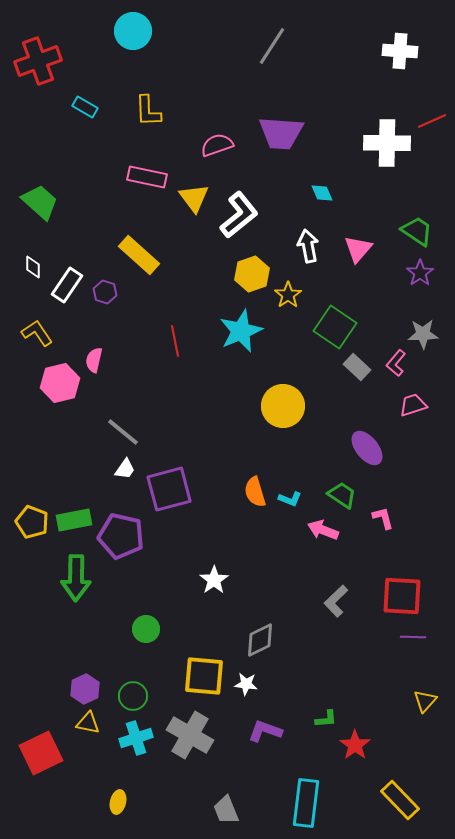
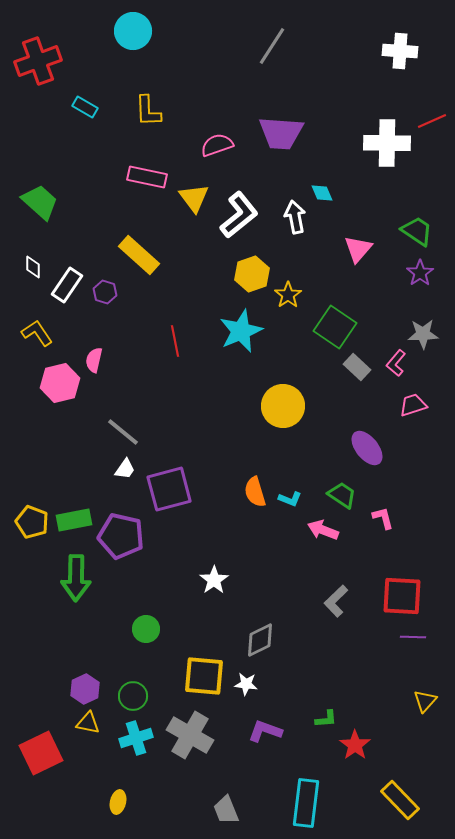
white arrow at (308, 246): moved 13 px left, 29 px up
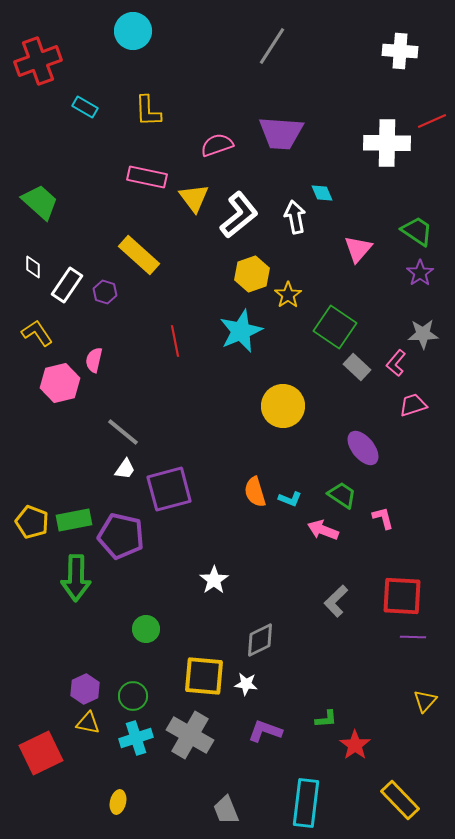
purple ellipse at (367, 448): moved 4 px left
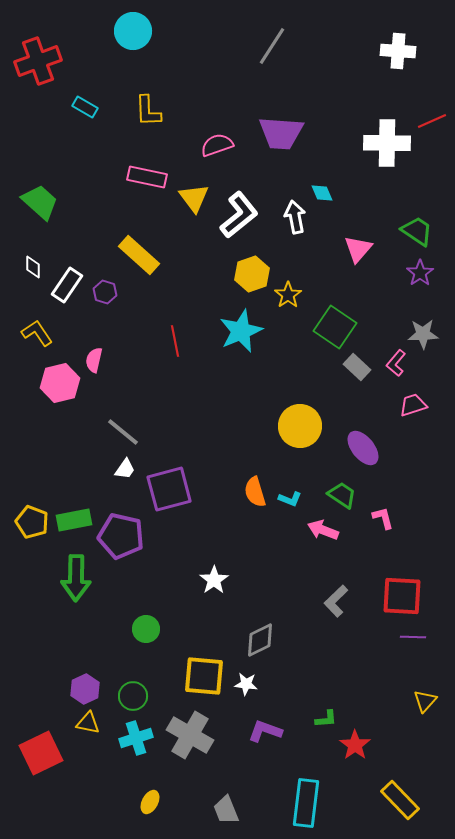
white cross at (400, 51): moved 2 px left
yellow circle at (283, 406): moved 17 px right, 20 px down
yellow ellipse at (118, 802): moved 32 px right; rotated 15 degrees clockwise
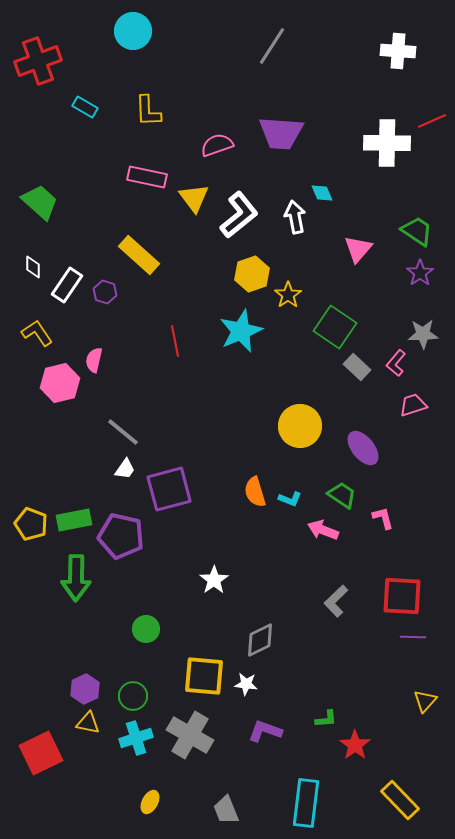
yellow pentagon at (32, 522): moved 1 px left, 2 px down
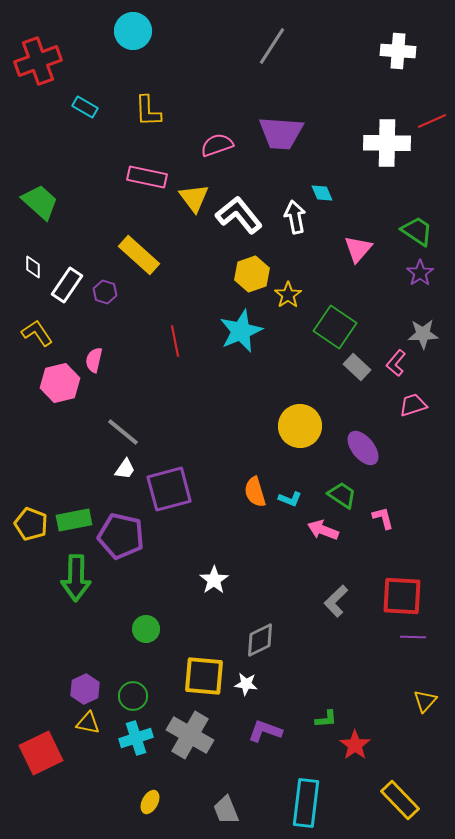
white L-shape at (239, 215): rotated 90 degrees counterclockwise
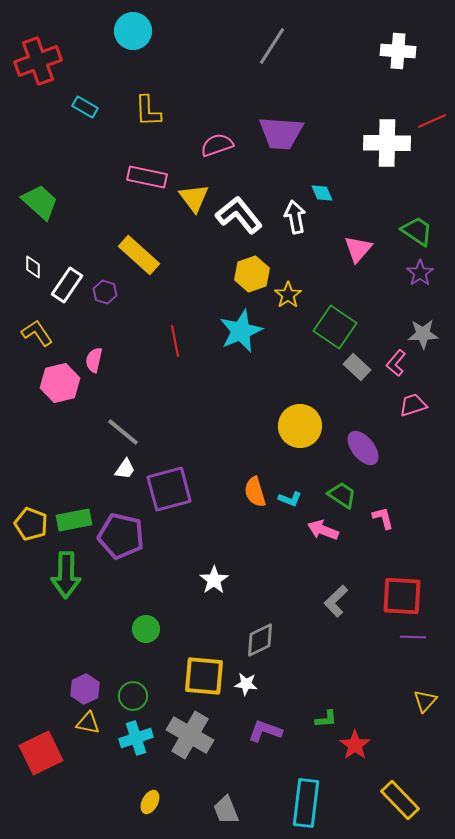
green arrow at (76, 578): moved 10 px left, 3 px up
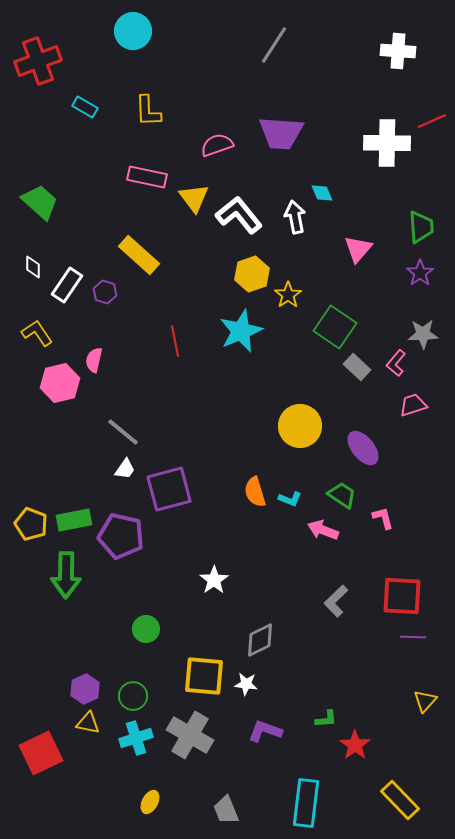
gray line at (272, 46): moved 2 px right, 1 px up
green trapezoid at (417, 231): moved 4 px right, 4 px up; rotated 52 degrees clockwise
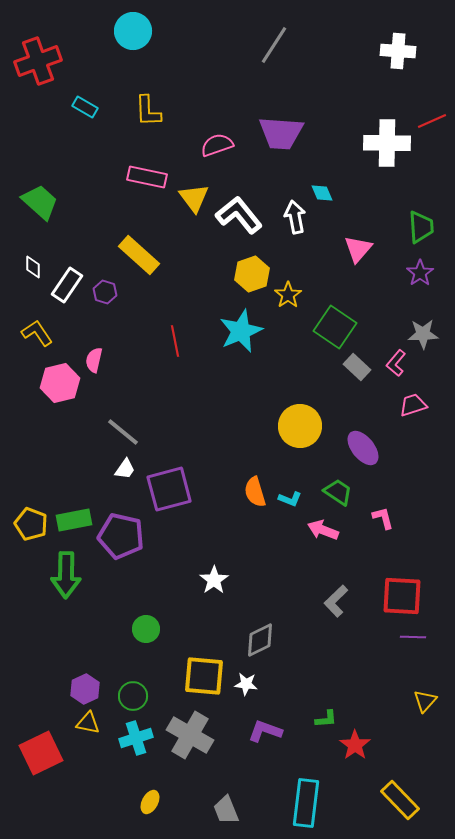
green trapezoid at (342, 495): moved 4 px left, 3 px up
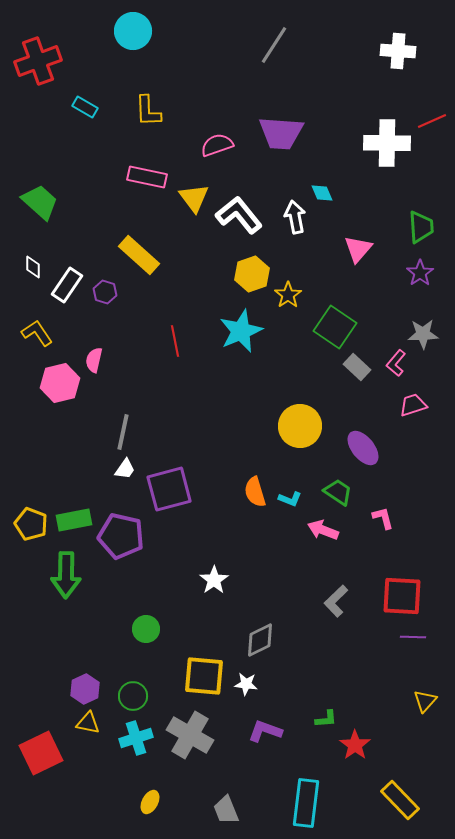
gray line at (123, 432): rotated 63 degrees clockwise
